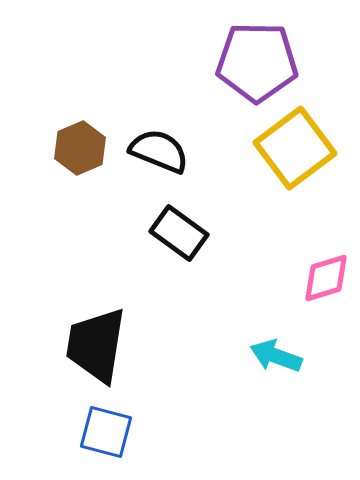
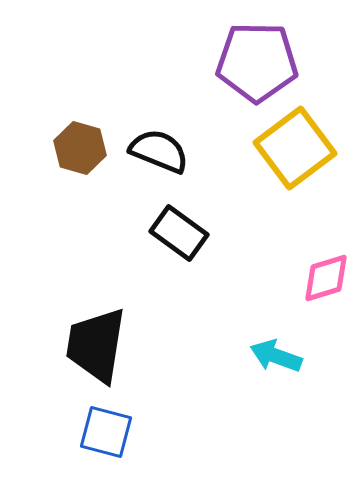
brown hexagon: rotated 21 degrees counterclockwise
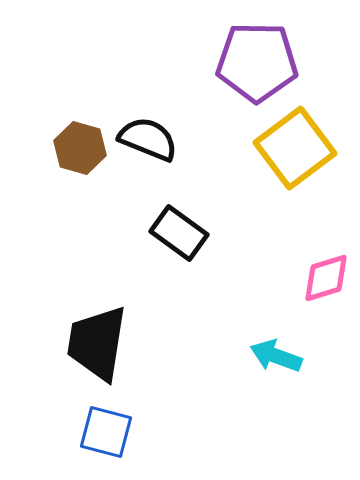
black semicircle: moved 11 px left, 12 px up
black trapezoid: moved 1 px right, 2 px up
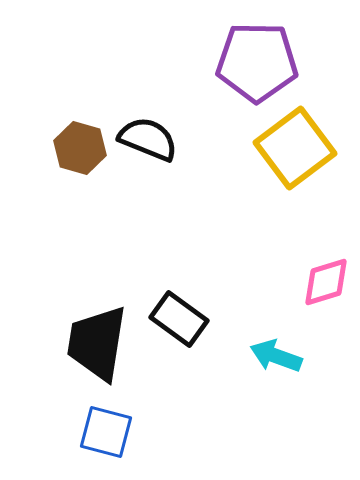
black rectangle: moved 86 px down
pink diamond: moved 4 px down
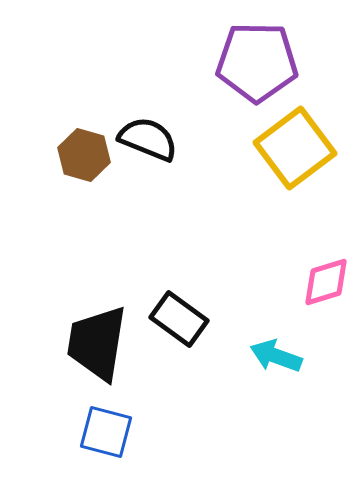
brown hexagon: moved 4 px right, 7 px down
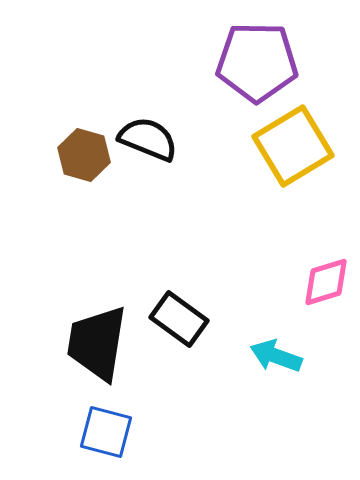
yellow square: moved 2 px left, 2 px up; rotated 6 degrees clockwise
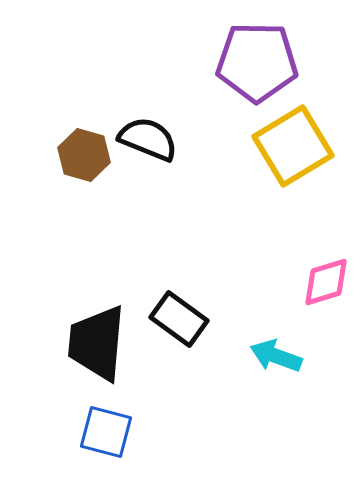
black trapezoid: rotated 4 degrees counterclockwise
